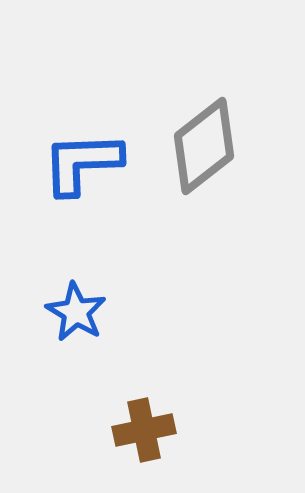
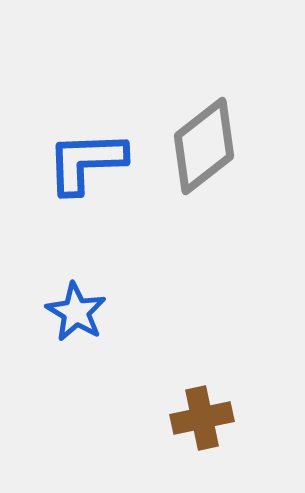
blue L-shape: moved 4 px right, 1 px up
brown cross: moved 58 px right, 12 px up
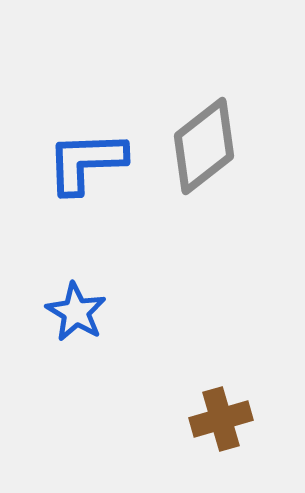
brown cross: moved 19 px right, 1 px down; rotated 4 degrees counterclockwise
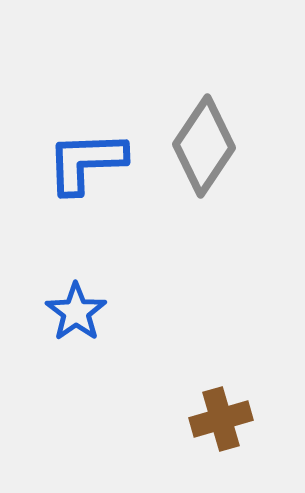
gray diamond: rotated 18 degrees counterclockwise
blue star: rotated 6 degrees clockwise
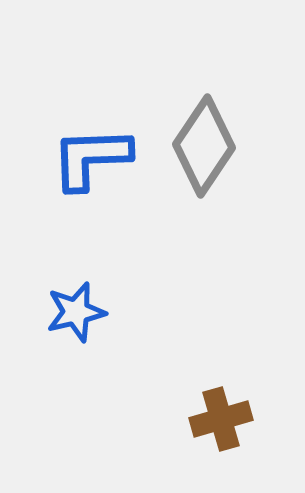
blue L-shape: moved 5 px right, 4 px up
blue star: rotated 22 degrees clockwise
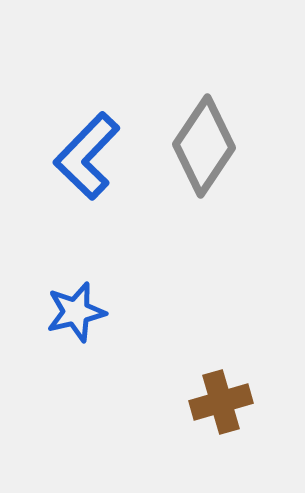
blue L-shape: moved 4 px left, 2 px up; rotated 44 degrees counterclockwise
brown cross: moved 17 px up
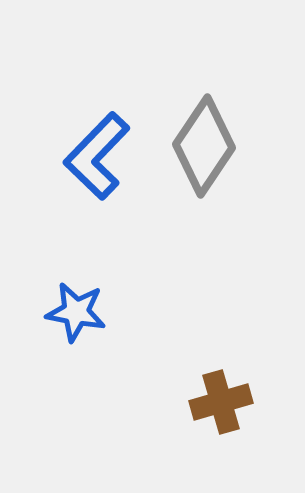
blue L-shape: moved 10 px right
blue star: rotated 24 degrees clockwise
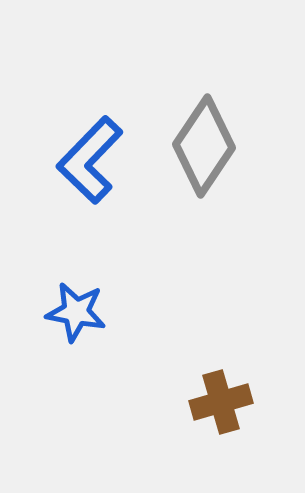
blue L-shape: moved 7 px left, 4 px down
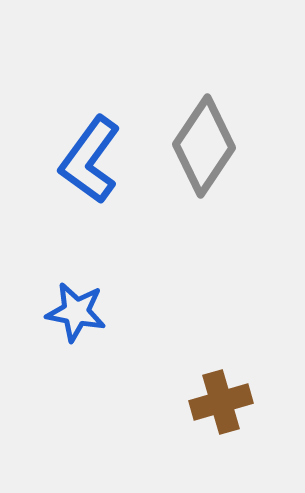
blue L-shape: rotated 8 degrees counterclockwise
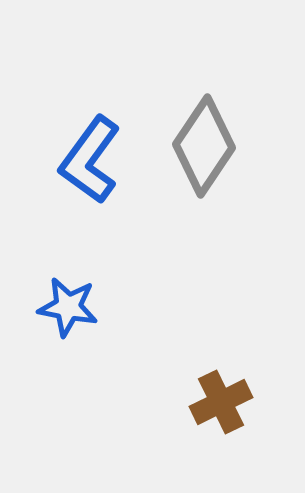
blue star: moved 8 px left, 5 px up
brown cross: rotated 10 degrees counterclockwise
